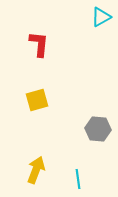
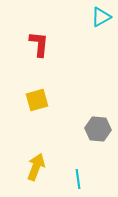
yellow arrow: moved 3 px up
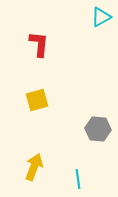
yellow arrow: moved 2 px left
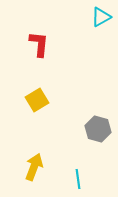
yellow square: rotated 15 degrees counterclockwise
gray hexagon: rotated 10 degrees clockwise
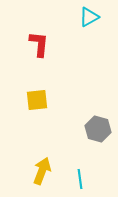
cyan triangle: moved 12 px left
yellow square: rotated 25 degrees clockwise
yellow arrow: moved 8 px right, 4 px down
cyan line: moved 2 px right
